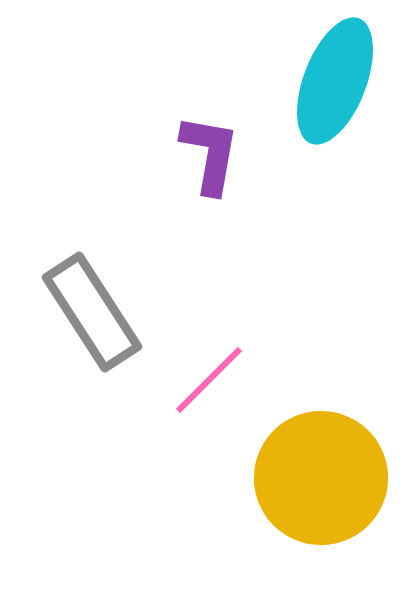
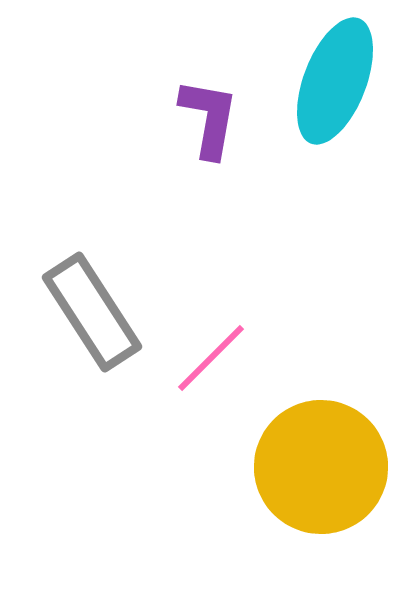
purple L-shape: moved 1 px left, 36 px up
pink line: moved 2 px right, 22 px up
yellow circle: moved 11 px up
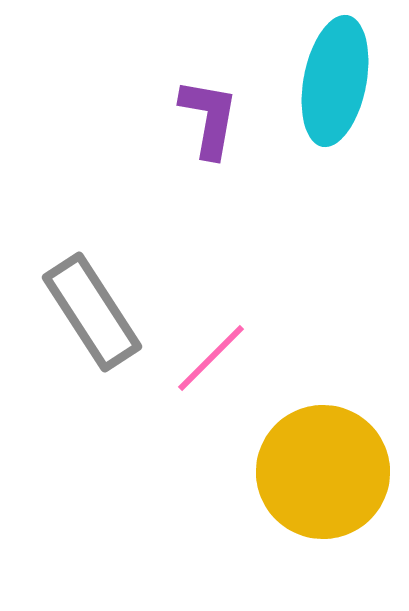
cyan ellipse: rotated 10 degrees counterclockwise
yellow circle: moved 2 px right, 5 px down
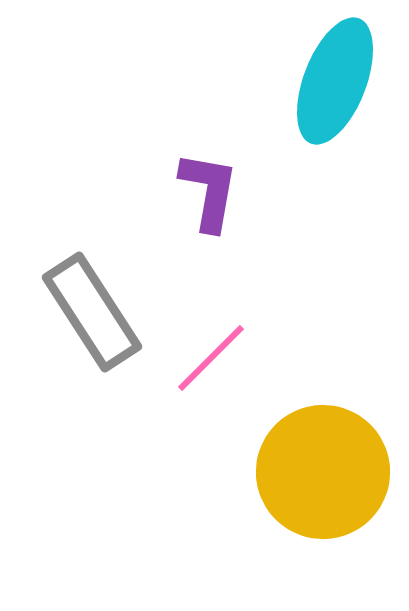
cyan ellipse: rotated 10 degrees clockwise
purple L-shape: moved 73 px down
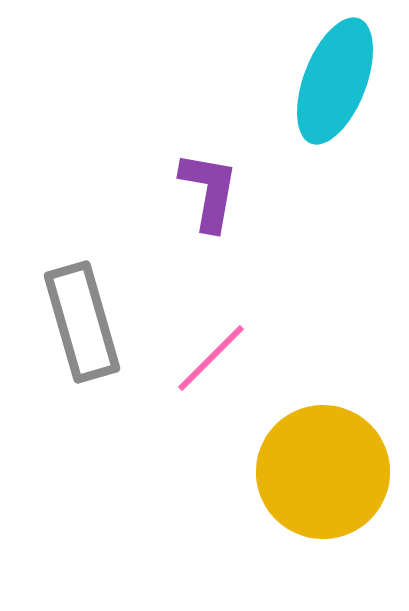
gray rectangle: moved 10 px left, 10 px down; rotated 17 degrees clockwise
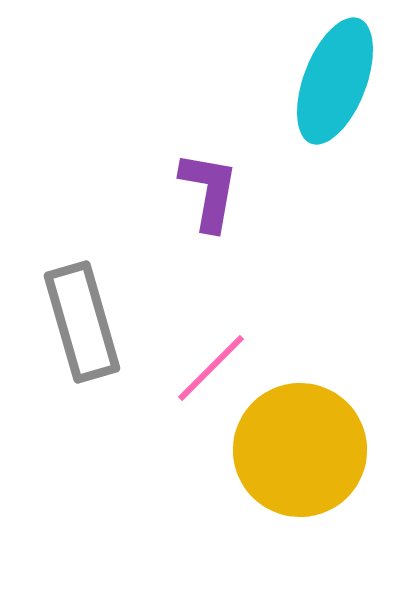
pink line: moved 10 px down
yellow circle: moved 23 px left, 22 px up
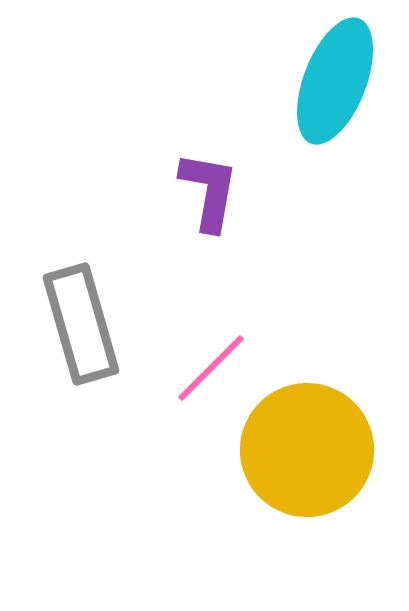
gray rectangle: moved 1 px left, 2 px down
yellow circle: moved 7 px right
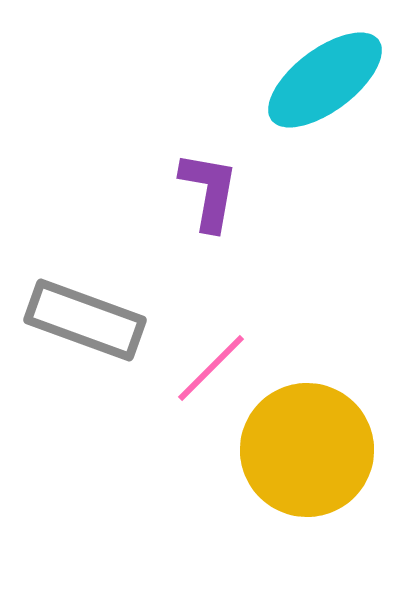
cyan ellipse: moved 10 px left, 1 px up; rotated 32 degrees clockwise
gray rectangle: moved 4 px right, 4 px up; rotated 54 degrees counterclockwise
